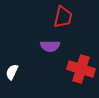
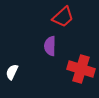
red trapezoid: rotated 35 degrees clockwise
purple semicircle: rotated 90 degrees clockwise
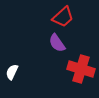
purple semicircle: moved 7 px right, 3 px up; rotated 36 degrees counterclockwise
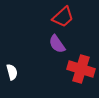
purple semicircle: moved 1 px down
white semicircle: rotated 140 degrees clockwise
